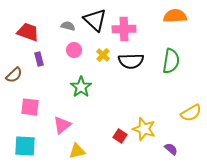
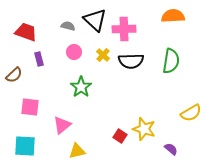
orange semicircle: moved 2 px left
red trapezoid: moved 2 px left
pink circle: moved 2 px down
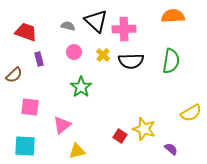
black triangle: moved 1 px right, 1 px down
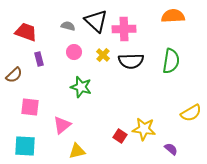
green star: rotated 20 degrees counterclockwise
yellow star: rotated 10 degrees counterclockwise
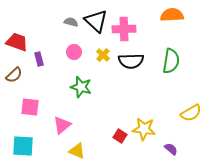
orange semicircle: moved 1 px left, 1 px up
gray semicircle: moved 3 px right, 4 px up
red trapezoid: moved 9 px left, 10 px down
cyan square: moved 2 px left
yellow triangle: rotated 36 degrees clockwise
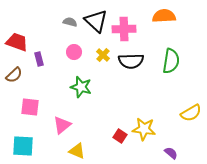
orange semicircle: moved 8 px left, 1 px down
gray semicircle: moved 1 px left
purple semicircle: moved 4 px down
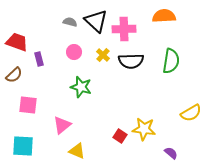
pink square: moved 2 px left, 2 px up
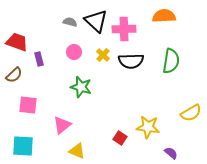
yellow star: moved 4 px right, 2 px up
red square: moved 2 px down
